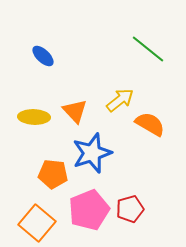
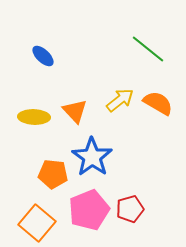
orange semicircle: moved 8 px right, 21 px up
blue star: moved 4 px down; rotated 18 degrees counterclockwise
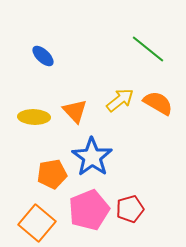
orange pentagon: moved 1 px left; rotated 16 degrees counterclockwise
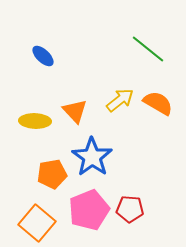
yellow ellipse: moved 1 px right, 4 px down
red pentagon: rotated 20 degrees clockwise
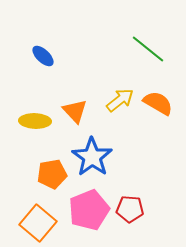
orange square: moved 1 px right
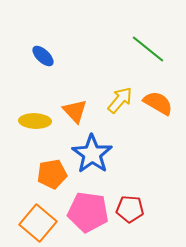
yellow arrow: rotated 12 degrees counterclockwise
blue star: moved 3 px up
pink pentagon: moved 1 px left, 2 px down; rotated 30 degrees clockwise
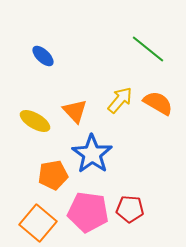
yellow ellipse: rotated 28 degrees clockwise
orange pentagon: moved 1 px right, 1 px down
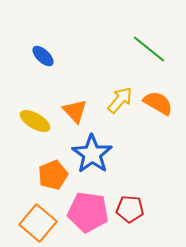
green line: moved 1 px right
orange pentagon: rotated 12 degrees counterclockwise
